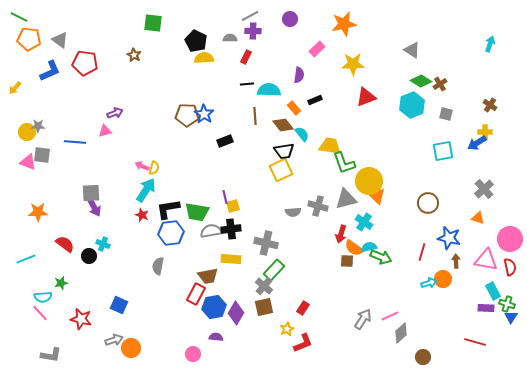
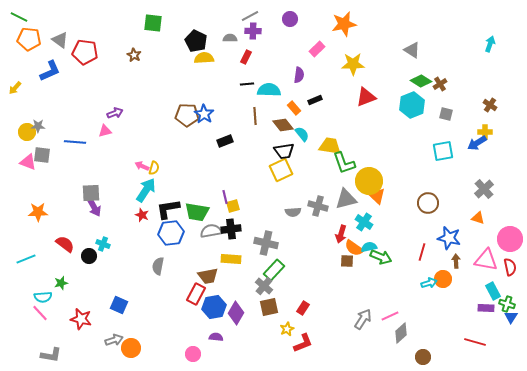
red pentagon at (85, 63): moved 11 px up
brown square at (264, 307): moved 5 px right
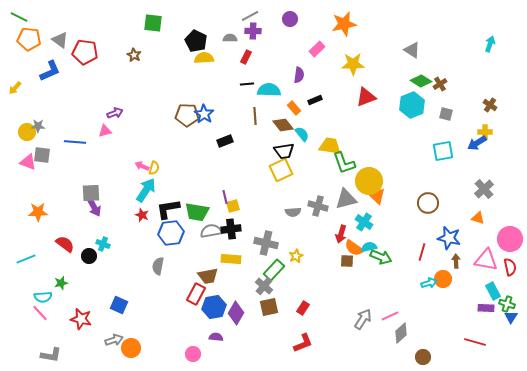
yellow star at (287, 329): moved 9 px right, 73 px up
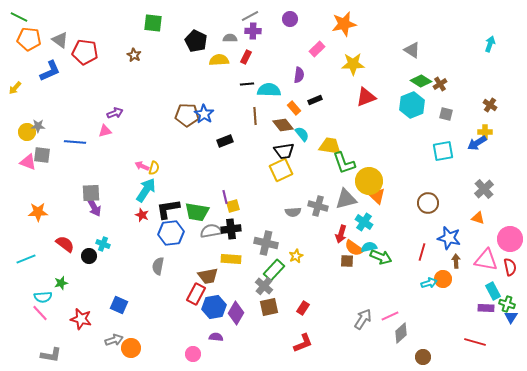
yellow semicircle at (204, 58): moved 15 px right, 2 px down
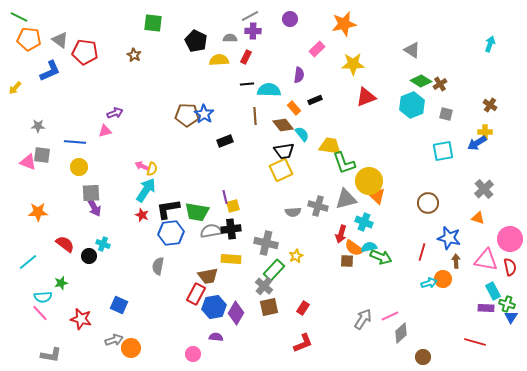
yellow circle at (27, 132): moved 52 px right, 35 px down
yellow semicircle at (154, 168): moved 2 px left, 1 px down
cyan cross at (364, 222): rotated 12 degrees counterclockwise
cyan line at (26, 259): moved 2 px right, 3 px down; rotated 18 degrees counterclockwise
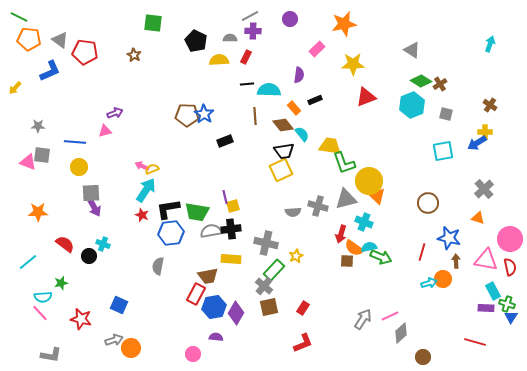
yellow semicircle at (152, 169): rotated 128 degrees counterclockwise
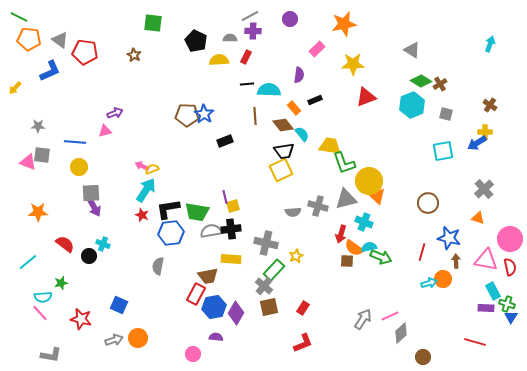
orange circle at (131, 348): moved 7 px right, 10 px up
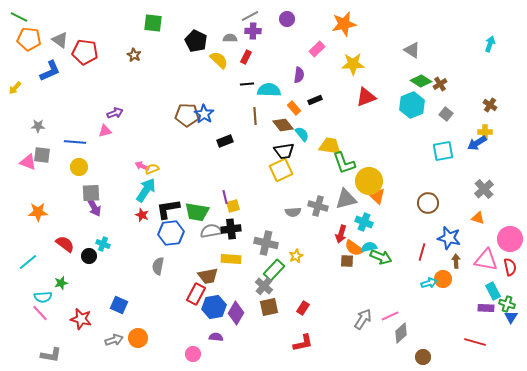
purple circle at (290, 19): moved 3 px left
yellow semicircle at (219, 60): rotated 48 degrees clockwise
gray square at (446, 114): rotated 24 degrees clockwise
red L-shape at (303, 343): rotated 10 degrees clockwise
